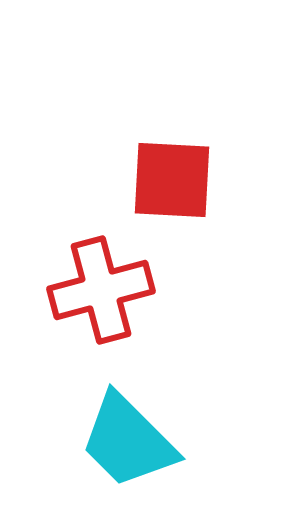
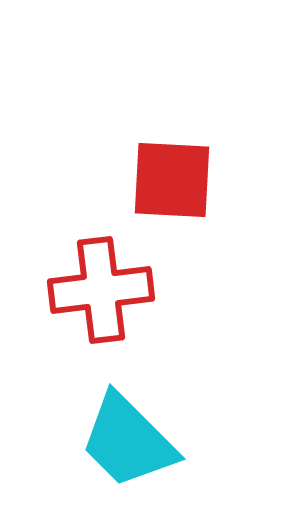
red cross: rotated 8 degrees clockwise
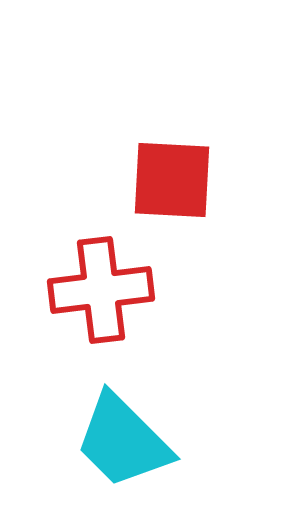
cyan trapezoid: moved 5 px left
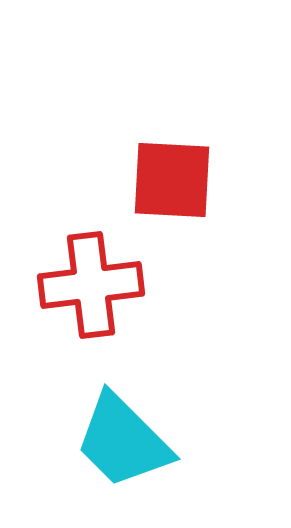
red cross: moved 10 px left, 5 px up
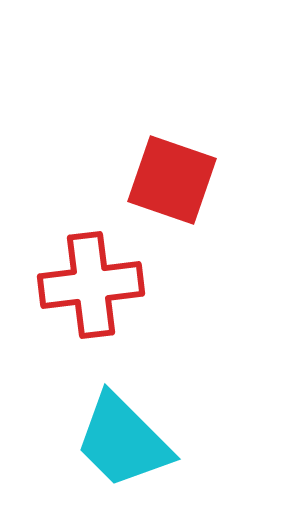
red square: rotated 16 degrees clockwise
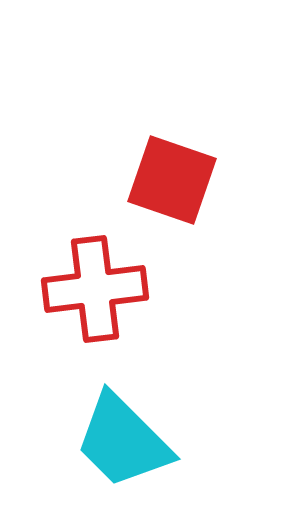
red cross: moved 4 px right, 4 px down
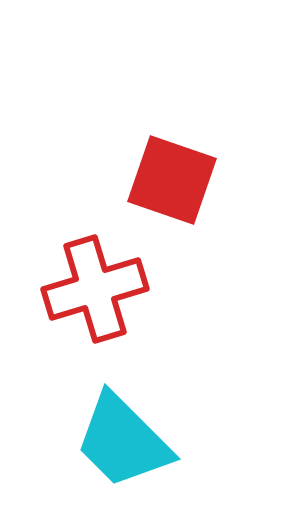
red cross: rotated 10 degrees counterclockwise
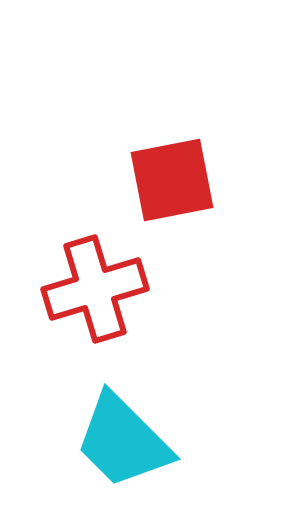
red square: rotated 30 degrees counterclockwise
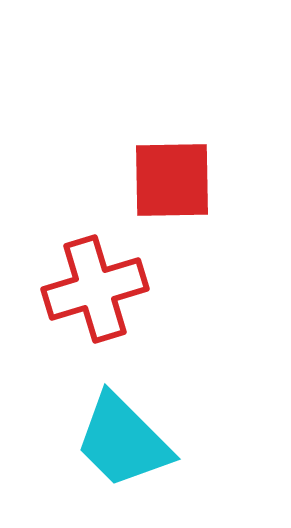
red square: rotated 10 degrees clockwise
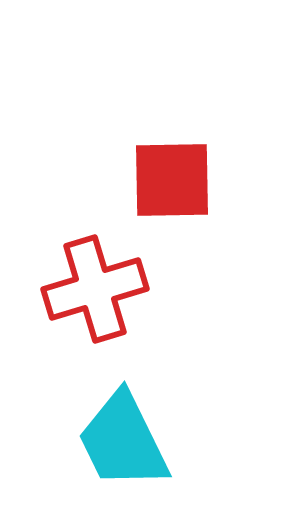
cyan trapezoid: rotated 19 degrees clockwise
